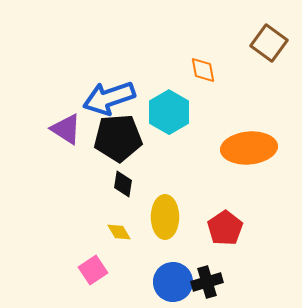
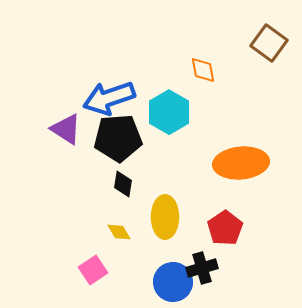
orange ellipse: moved 8 px left, 15 px down
black cross: moved 5 px left, 14 px up
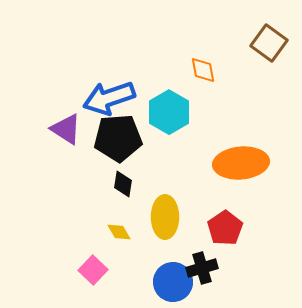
pink square: rotated 12 degrees counterclockwise
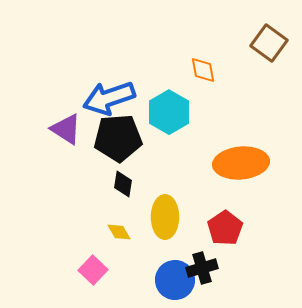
blue circle: moved 2 px right, 2 px up
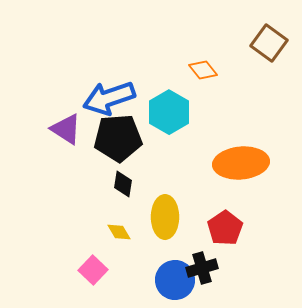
orange diamond: rotated 28 degrees counterclockwise
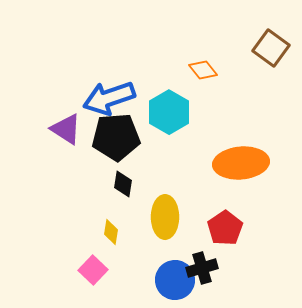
brown square: moved 2 px right, 5 px down
black pentagon: moved 2 px left, 1 px up
yellow diamond: moved 8 px left; rotated 40 degrees clockwise
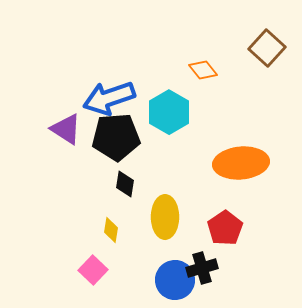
brown square: moved 4 px left; rotated 6 degrees clockwise
black diamond: moved 2 px right
yellow diamond: moved 2 px up
